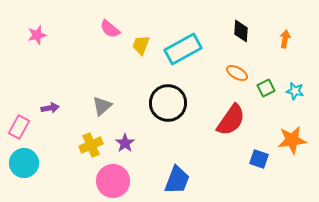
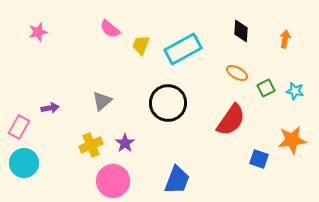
pink star: moved 1 px right, 3 px up
gray triangle: moved 5 px up
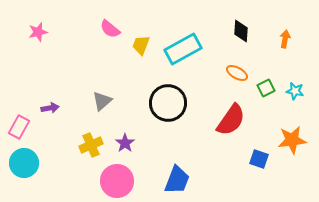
pink circle: moved 4 px right
